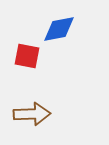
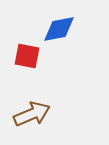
brown arrow: rotated 21 degrees counterclockwise
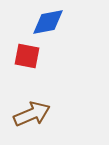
blue diamond: moved 11 px left, 7 px up
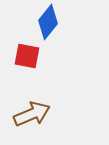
blue diamond: rotated 40 degrees counterclockwise
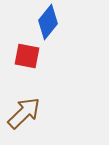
brown arrow: moved 8 px left, 1 px up; rotated 21 degrees counterclockwise
